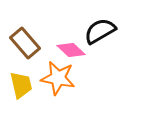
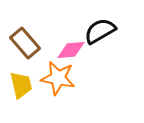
pink diamond: rotated 48 degrees counterclockwise
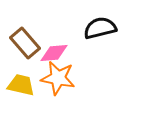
black semicircle: moved 3 px up; rotated 16 degrees clockwise
pink diamond: moved 17 px left, 3 px down
yellow trapezoid: rotated 64 degrees counterclockwise
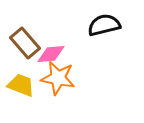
black semicircle: moved 4 px right, 3 px up
pink diamond: moved 3 px left, 1 px down
yellow trapezoid: rotated 8 degrees clockwise
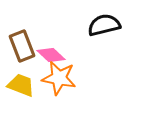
brown rectangle: moved 3 px left, 3 px down; rotated 20 degrees clockwise
pink diamond: moved 1 px down; rotated 48 degrees clockwise
orange star: moved 1 px right
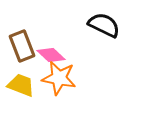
black semicircle: rotated 40 degrees clockwise
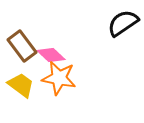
black semicircle: moved 19 px right, 2 px up; rotated 60 degrees counterclockwise
brown rectangle: rotated 16 degrees counterclockwise
yellow trapezoid: rotated 16 degrees clockwise
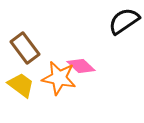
black semicircle: moved 1 px right, 2 px up
brown rectangle: moved 3 px right, 2 px down
pink diamond: moved 30 px right, 11 px down
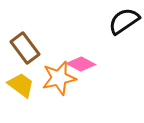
pink diamond: moved 2 px up; rotated 16 degrees counterclockwise
orange star: rotated 24 degrees counterclockwise
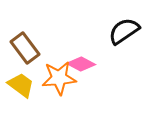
black semicircle: moved 10 px down
orange star: rotated 8 degrees clockwise
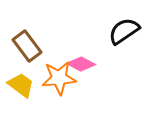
brown rectangle: moved 2 px right, 2 px up
